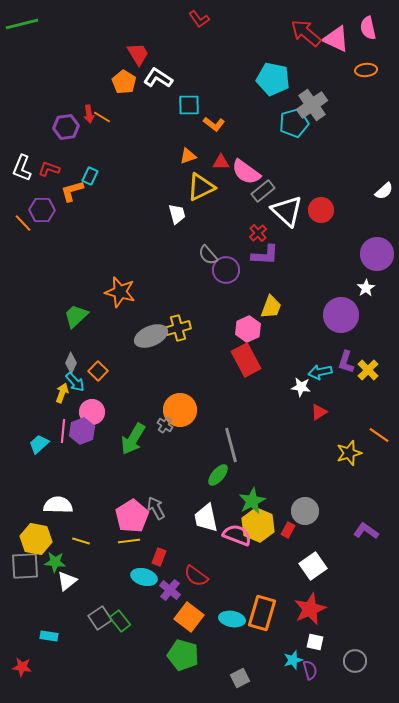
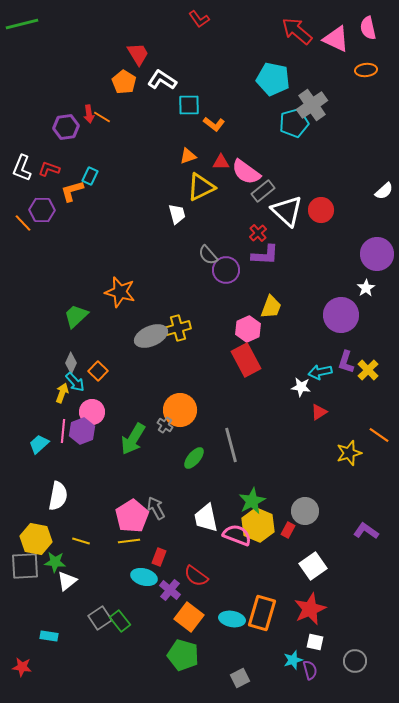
red arrow at (306, 33): moved 9 px left, 2 px up
white L-shape at (158, 78): moved 4 px right, 2 px down
green ellipse at (218, 475): moved 24 px left, 17 px up
white semicircle at (58, 505): moved 9 px up; rotated 100 degrees clockwise
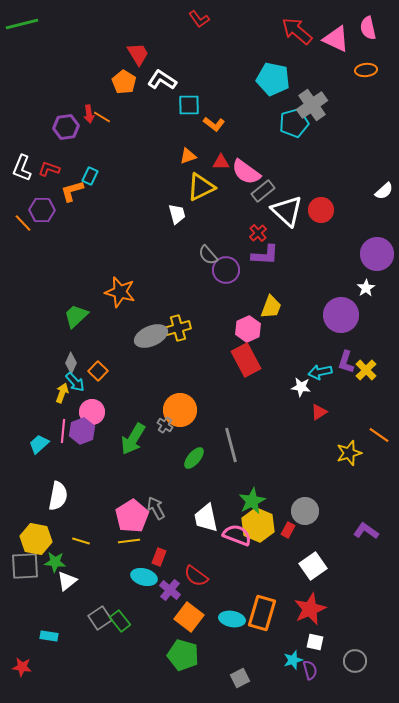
yellow cross at (368, 370): moved 2 px left
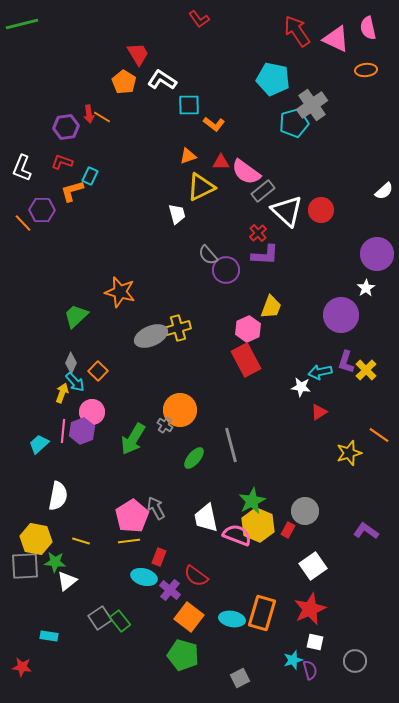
red arrow at (297, 31): rotated 16 degrees clockwise
red L-shape at (49, 169): moved 13 px right, 7 px up
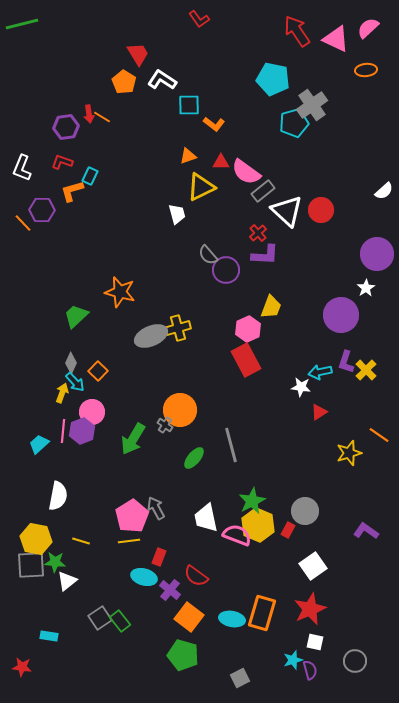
pink semicircle at (368, 28): rotated 60 degrees clockwise
gray square at (25, 566): moved 6 px right, 1 px up
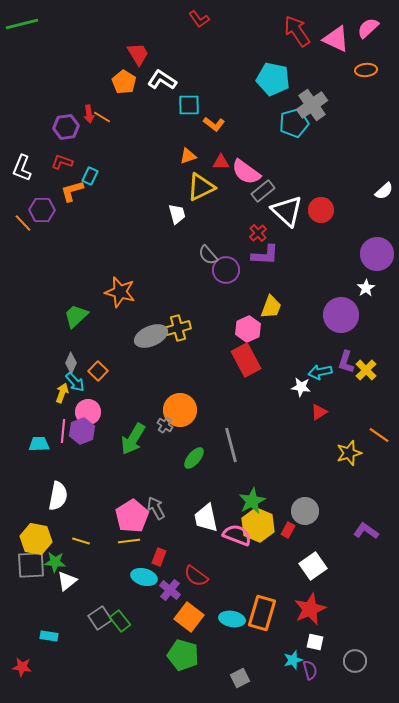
pink circle at (92, 412): moved 4 px left
cyan trapezoid at (39, 444): rotated 40 degrees clockwise
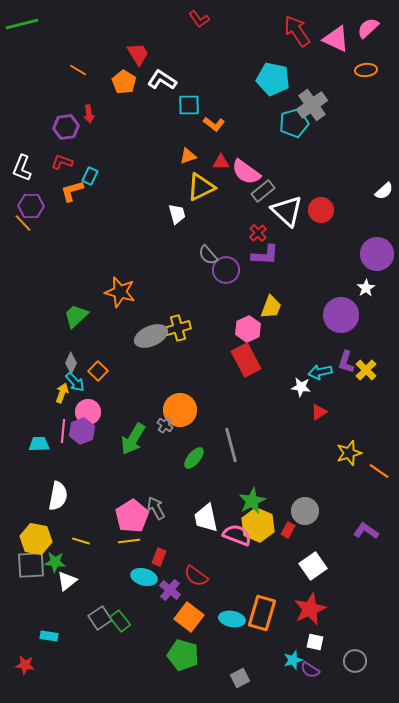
orange line at (102, 117): moved 24 px left, 47 px up
purple hexagon at (42, 210): moved 11 px left, 4 px up
orange line at (379, 435): moved 36 px down
red star at (22, 667): moved 3 px right, 2 px up
purple semicircle at (310, 670): rotated 138 degrees clockwise
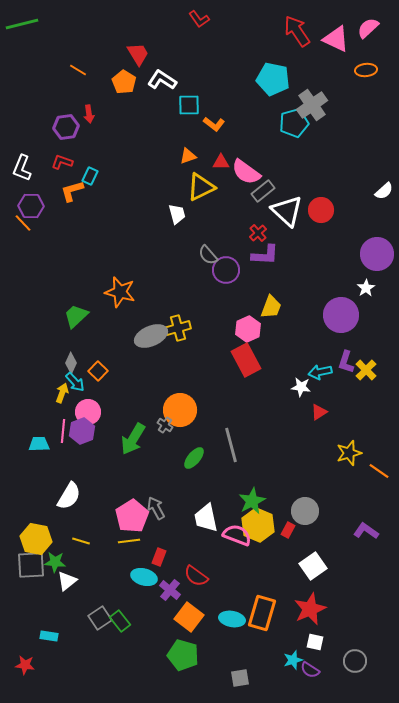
white semicircle at (58, 496): moved 11 px right; rotated 20 degrees clockwise
gray square at (240, 678): rotated 18 degrees clockwise
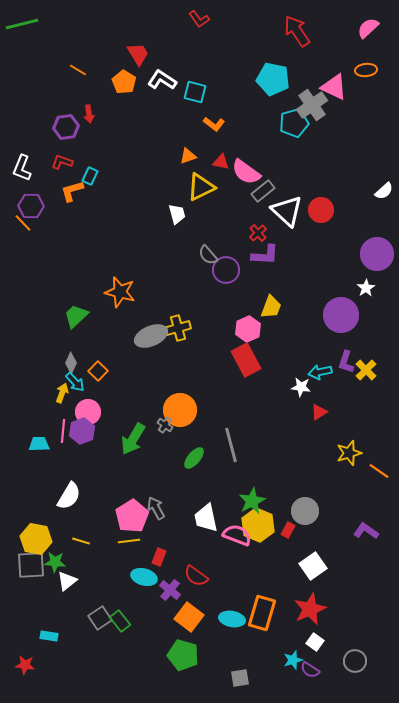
pink triangle at (336, 39): moved 2 px left, 48 px down
cyan square at (189, 105): moved 6 px right, 13 px up; rotated 15 degrees clockwise
red triangle at (221, 162): rotated 12 degrees clockwise
white square at (315, 642): rotated 24 degrees clockwise
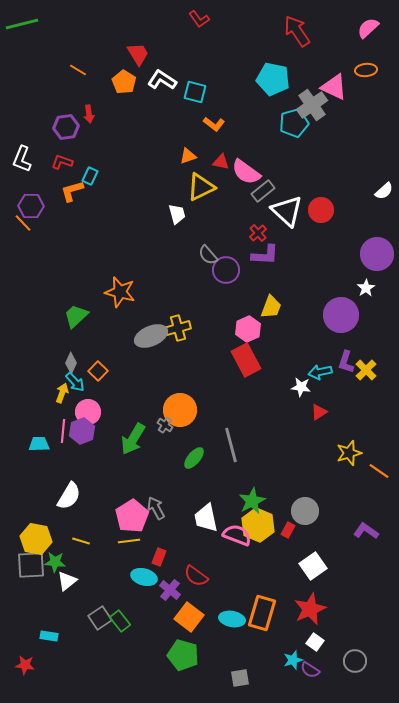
white L-shape at (22, 168): moved 9 px up
